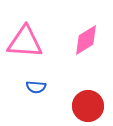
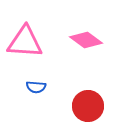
pink diamond: rotated 68 degrees clockwise
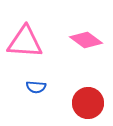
red circle: moved 3 px up
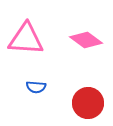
pink triangle: moved 1 px right, 3 px up
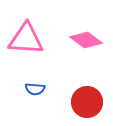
blue semicircle: moved 1 px left, 2 px down
red circle: moved 1 px left, 1 px up
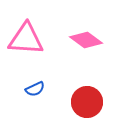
blue semicircle: rotated 30 degrees counterclockwise
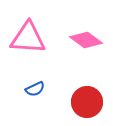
pink triangle: moved 2 px right, 1 px up
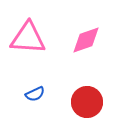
pink diamond: rotated 56 degrees counterclockwise
blue semicircle: moved 5 px down
